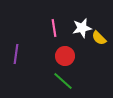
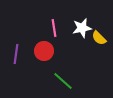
red circle: moved 21 px left, 5 px up
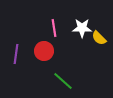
white star: rotated 12 degrees clockwise
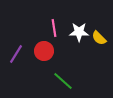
white star: moved 3 px left, 4 px down
purple line: rotated 24 degrees clockwise
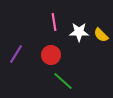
pink line: moved 6 px up
yellow semicircle: moved 2 px right, 3 px up
red circle: moved 7 px right, 4 px down
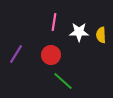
pink line: rotated 18 degrees clockwise
yellow semicircle: rotated 42 degrees clockwise
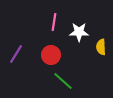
yellow semicircle: moved 12 px down
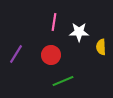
green line: rotated 65 degrees counterclockwise
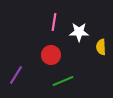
purple line: moved 21 px down
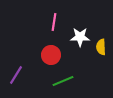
white star: moved 1 px right, 5 px down
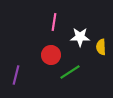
purple line: rotated 18 degrees counterclockwise
green line: moved 7 px right, 9 px up; rotated 10 degrees counterclockwise
